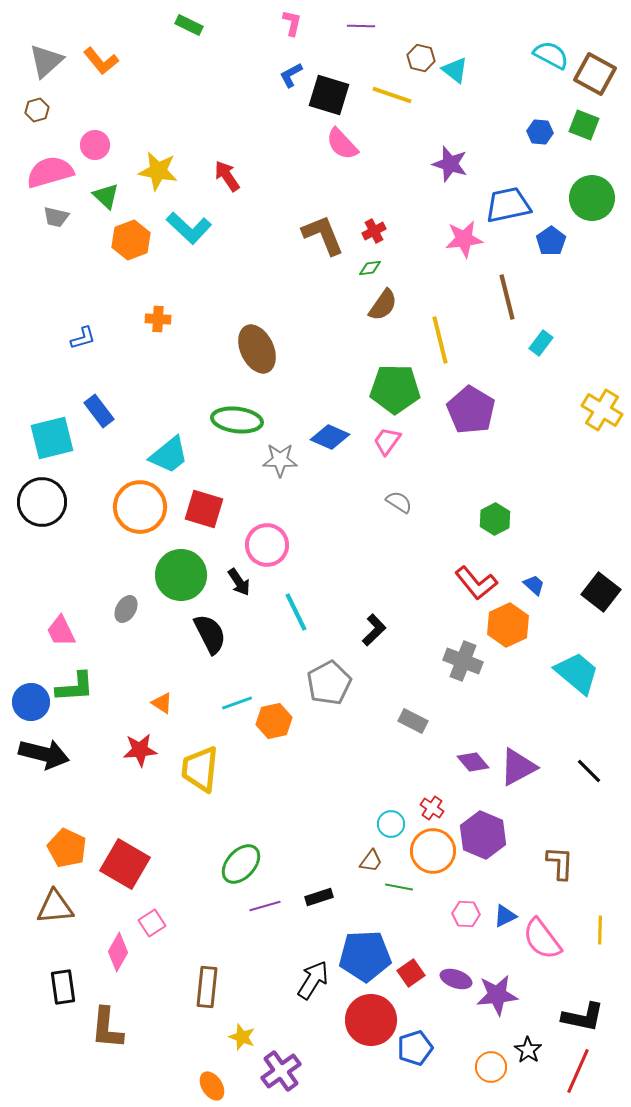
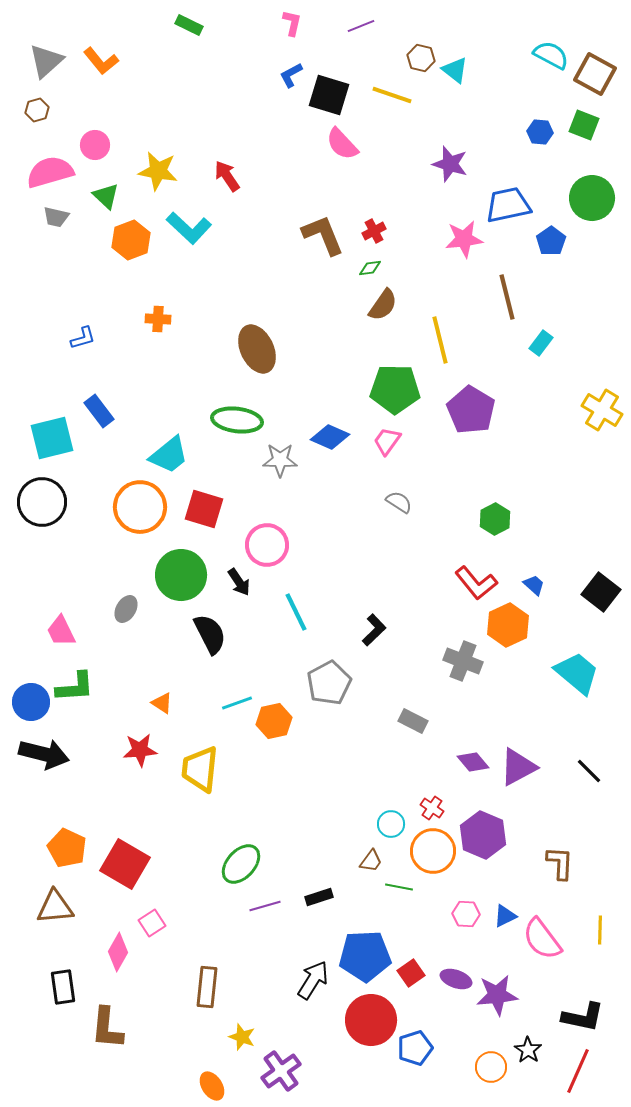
purple line at (361, 26): rotated 24 degrees counterclockwise
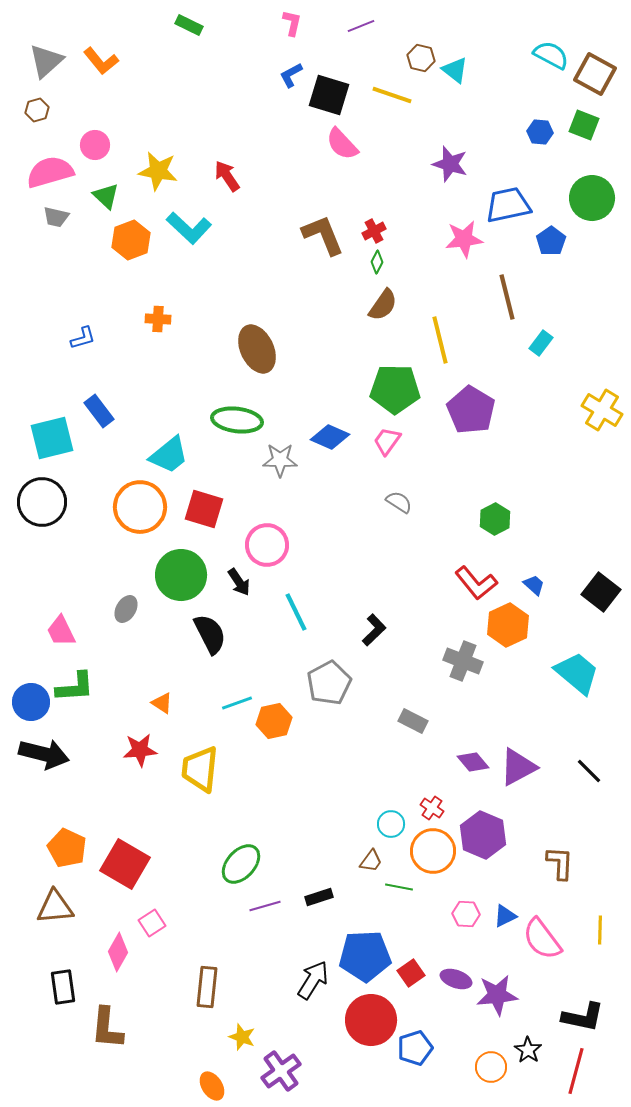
green diamond at (370, 268): moved 7 px right, 6 px up; rotated 55 degrees counterclockwise
red line at (578, 1071): moved 2 px left; rotated 9 degrees counterclockwise
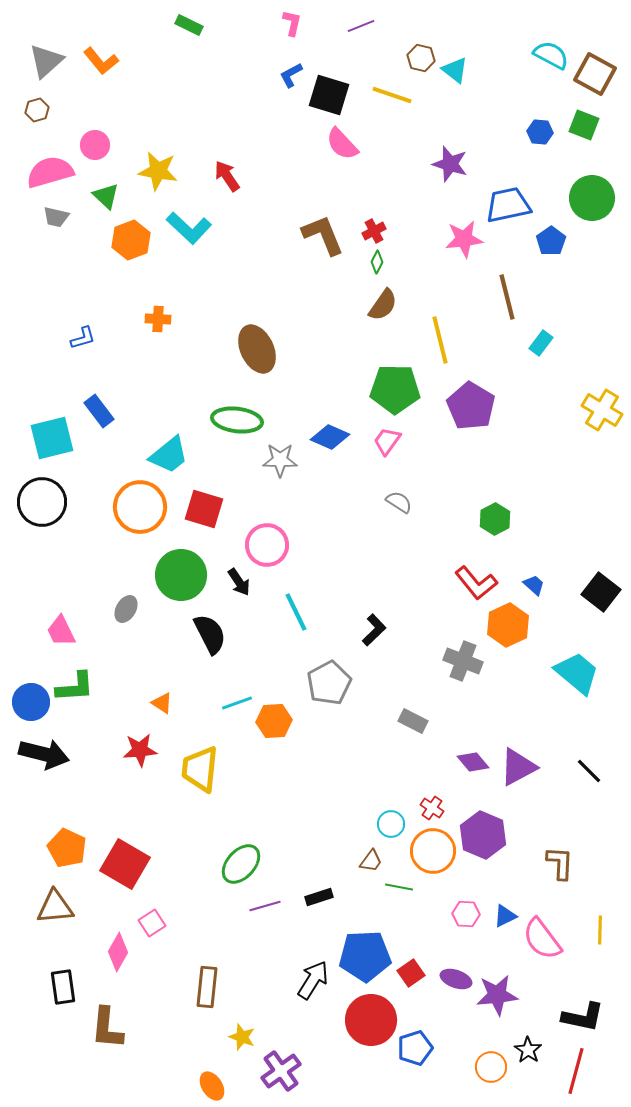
purple pentagon at (471, 410): moved 4 px up
orange hexagon at (274, 721): rotated 8 degrees clockwise
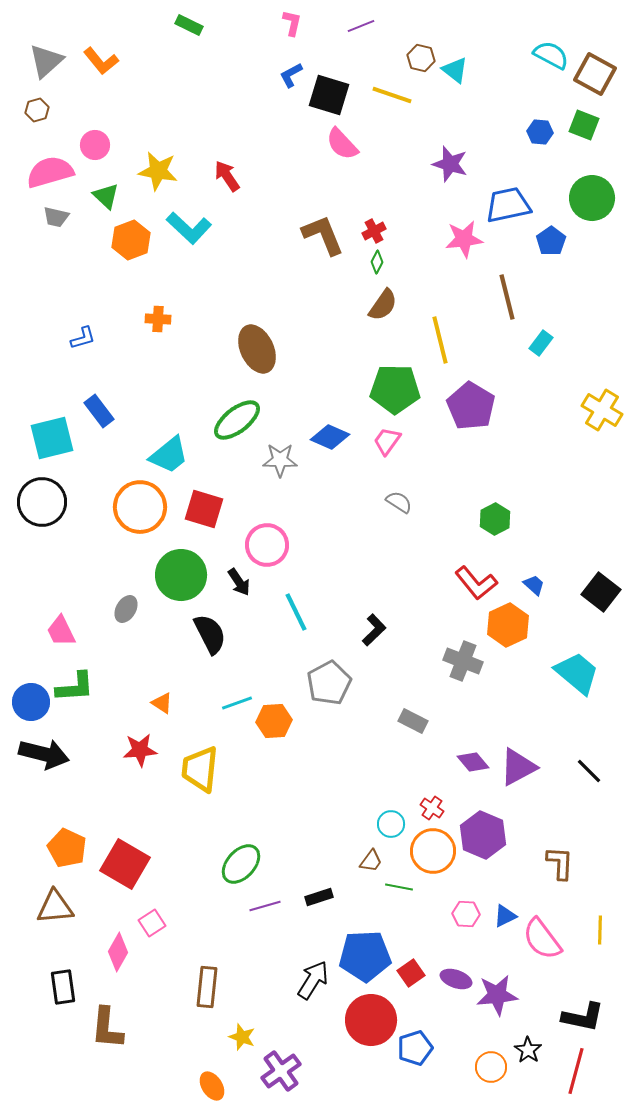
green ellipse at (237, 420): rotated 45 degrees counterclockwise
